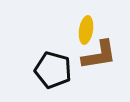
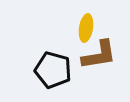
yellow ellipse: moved 2 px up
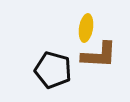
brown L-shape: rotated 12 degrees clockwise
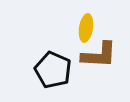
black pentagon: rotated 9 degrees clockwise
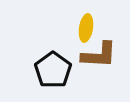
black pentagon: rotated 12 degrees clockwise
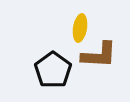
yellow ellipse: moved 6 px left
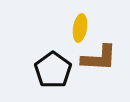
brown L-shape: moved 3 px down
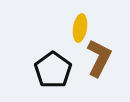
brown L-shape: rotated 66 degrees counterclockwise
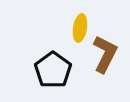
brown L-shape: moved 6 px right, 4 px up
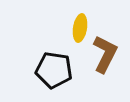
black pentagon: moved 1 px right; rotated 27 degrees counterclockwise
